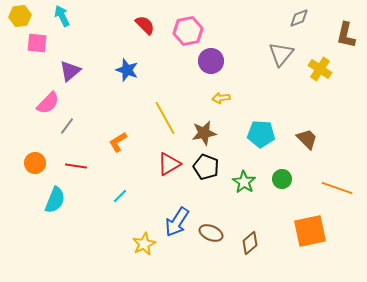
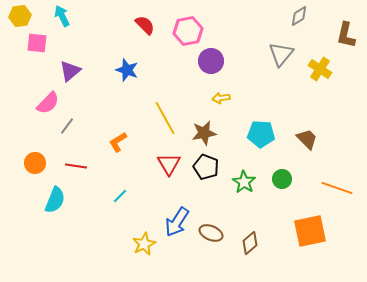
gray diamond: moved 2 px up; rotated 10 degrees counterclockwise
red triangle: rotated 30 degrees counterclockwise
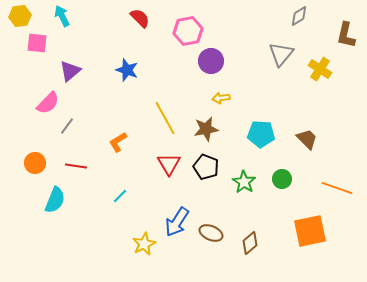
red semicircle: moved 5 px left, 7 px up
brown star: moved 2 px right, 4 px up
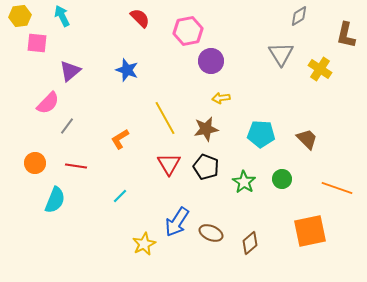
gray triangle: rotated 12 degrees counterclockwise
orange L-shape: moved 2 px right, 3 px up
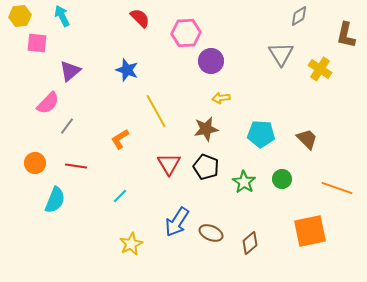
pink hexagon: moved 2 px left, 2 px down; rotated 8 degrees clockwise
yellow line: moved 9 px left, 7 px up
yellow star: moved 13 px left
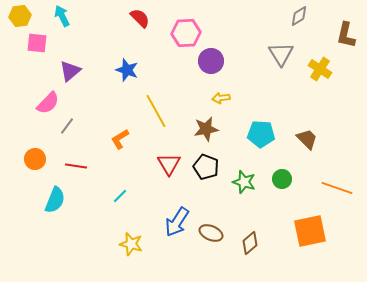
orange circle: moved 4 px up
green star: rotated 15 degrees counterclockwise
yellow star: rotated 30 degrees counterclockwise
